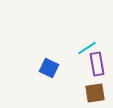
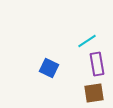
cyan line: moved 7 px up
brown square: moved 1 px left
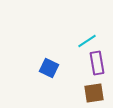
purple rectangle: moved 1 px up
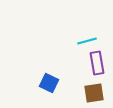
cyan line: rotated 18 degrees clockwise
blue square: moved 15 px down
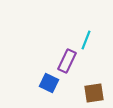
cyan line: moved 1 px left, 1 px up; rotated 54 degrees counterclockwise
purple rectangle: moved 30 px left, 2 px up; rotated 35 degrees clockwise
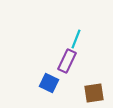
cyan line: moved 10 px left, 1 px up
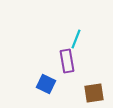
purple rectangle: rotated 35 degrees counterclockwise
blue square: moved 3 px left, 1 px down
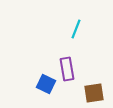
cyan line: moved 10 px up
purple rectangle: moved 8 px down
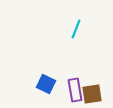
purple rectangle: moved 8 px right, 21 px down
brown square: moved 2 px left, 1 px down
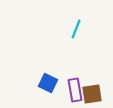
blue square: moved 2 px right, 1 px up
